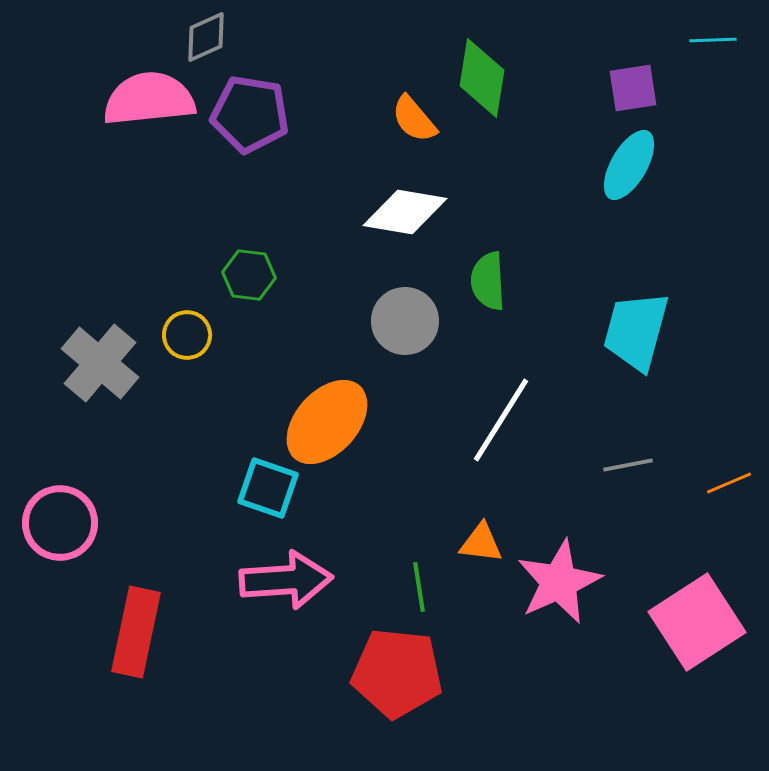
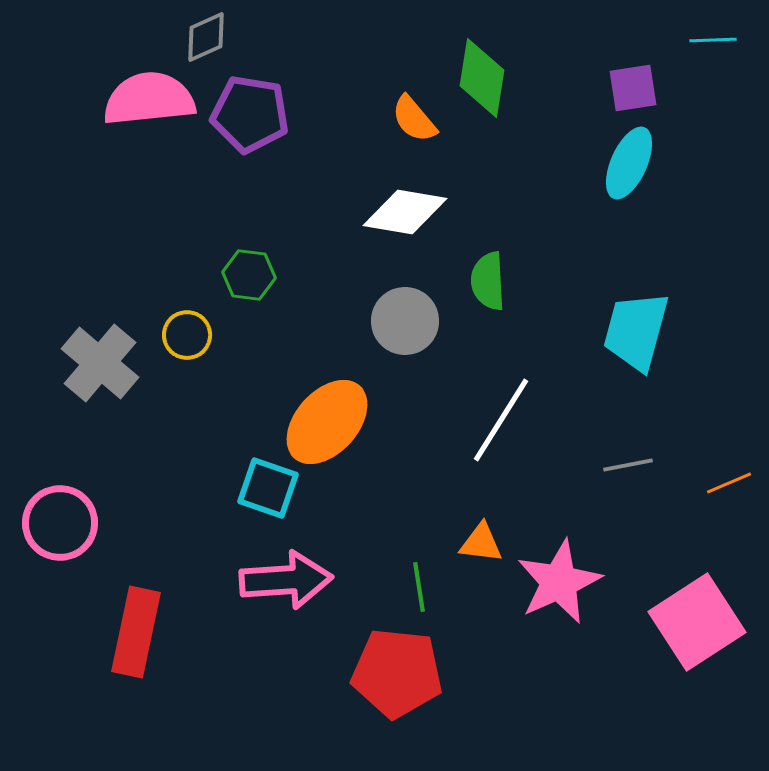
cyan ellipse: moved 2 px up; rotated 6 degrees counterclockwise
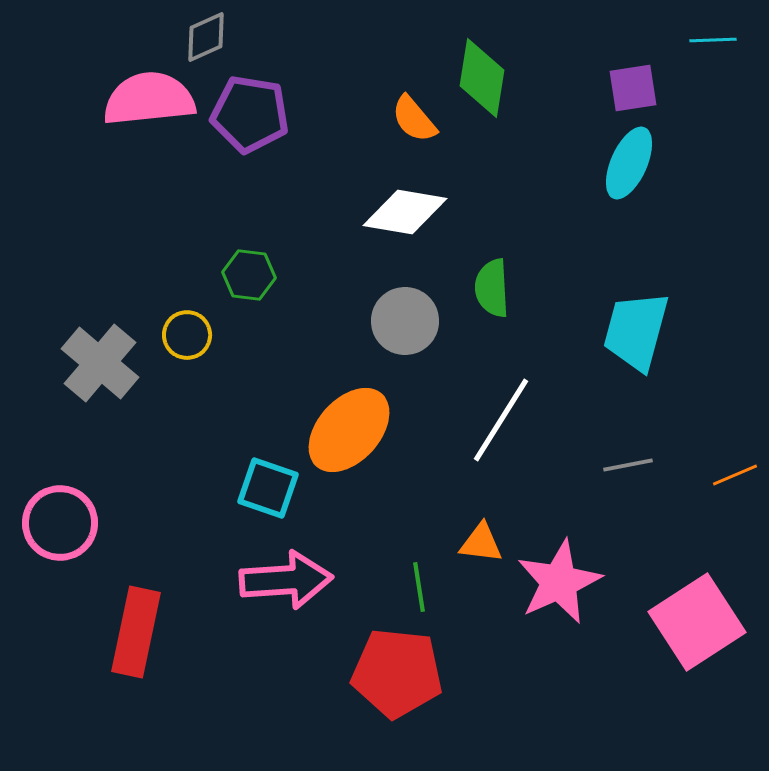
green semicircle: moved 4 px right, 7 px down
orange ellipse: moved 22 px right, 8 px down
orange line: moved 6 px right, 8 px up
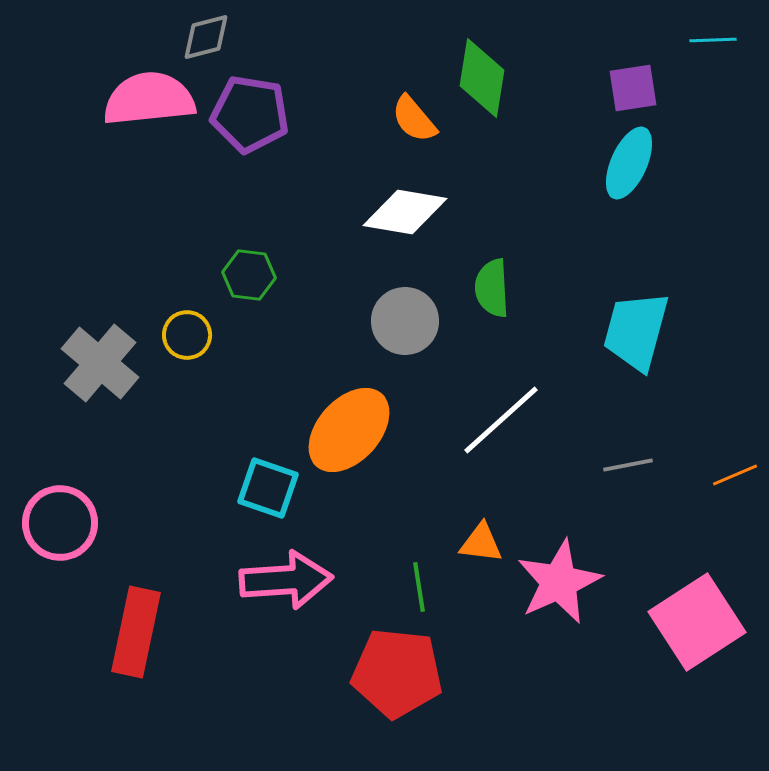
gray diamond: rotated 10 degrees clockwise
white line: rotated 16 degrees clockwise
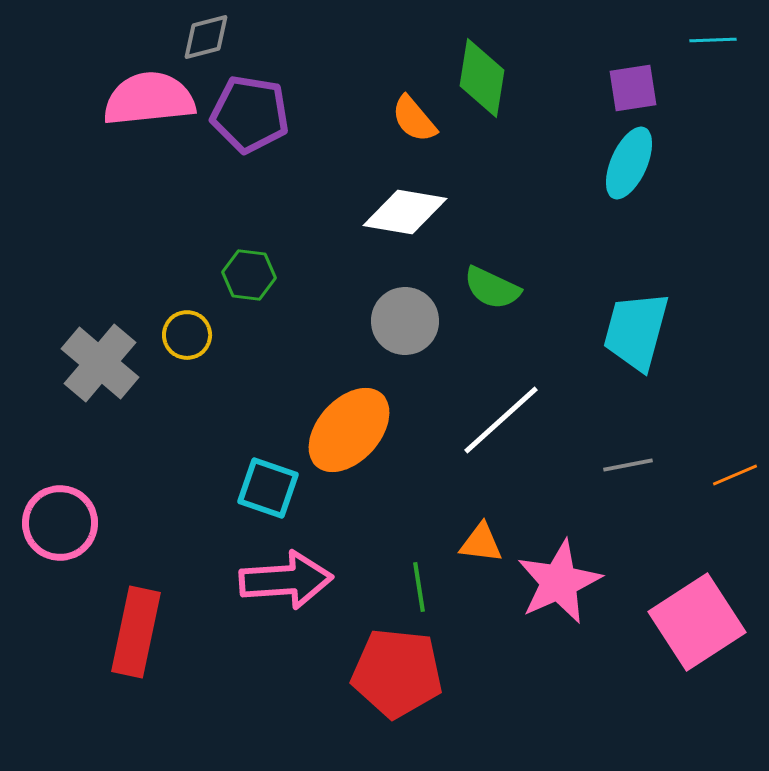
green semicircle: rotated 62 degrees counterclockwise
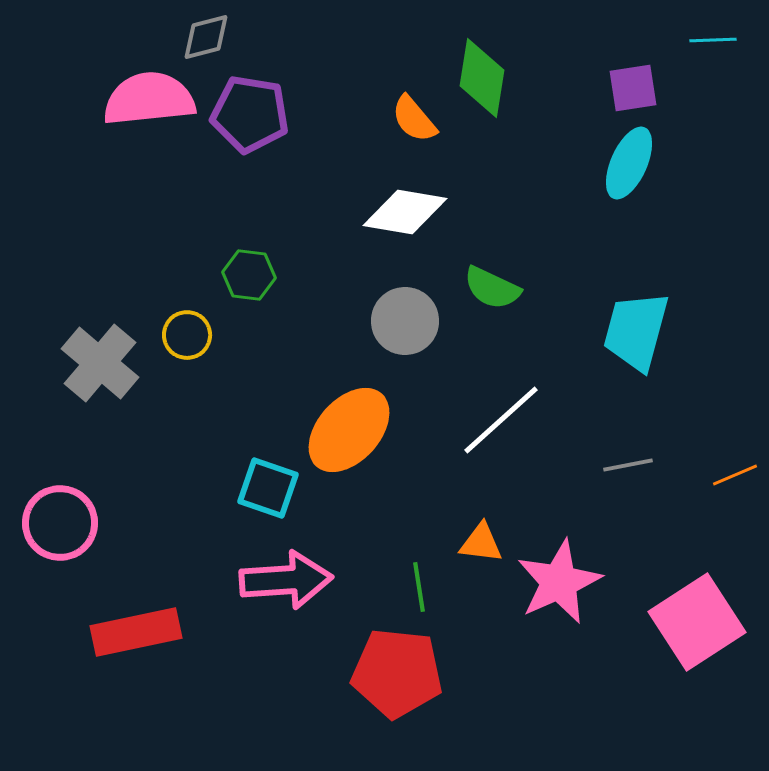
red rectangle: rotated 66 degrees clockwise
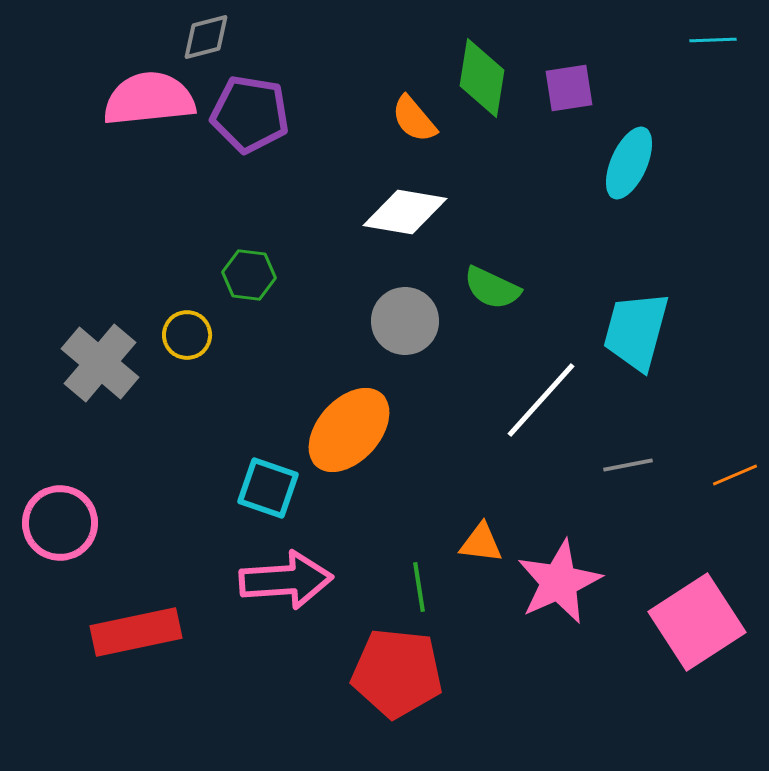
purple square: moved 64 px left
white line: moved 40 px right, 20 px up; rotated 6 degrees counterclockwise
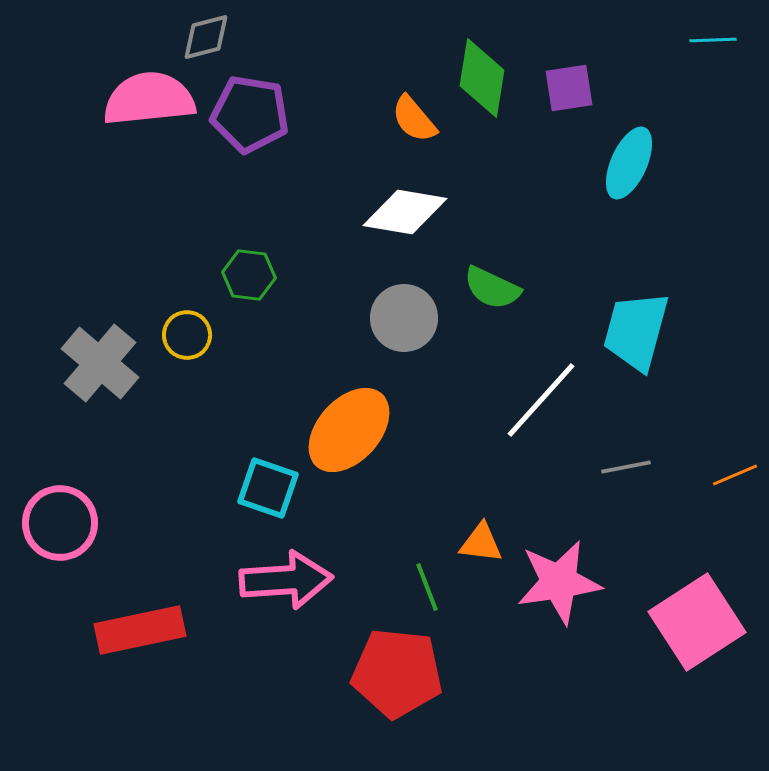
gray circle: moved 1 px left, 3 px up
gray line: moved 2 px left, 2 px down
pink star: rotated 16 degrees clockwise
green line: moved 8 px right; rotated 12 degrees counterclockwise
red rectangle: moved 4 px right, 2 px up
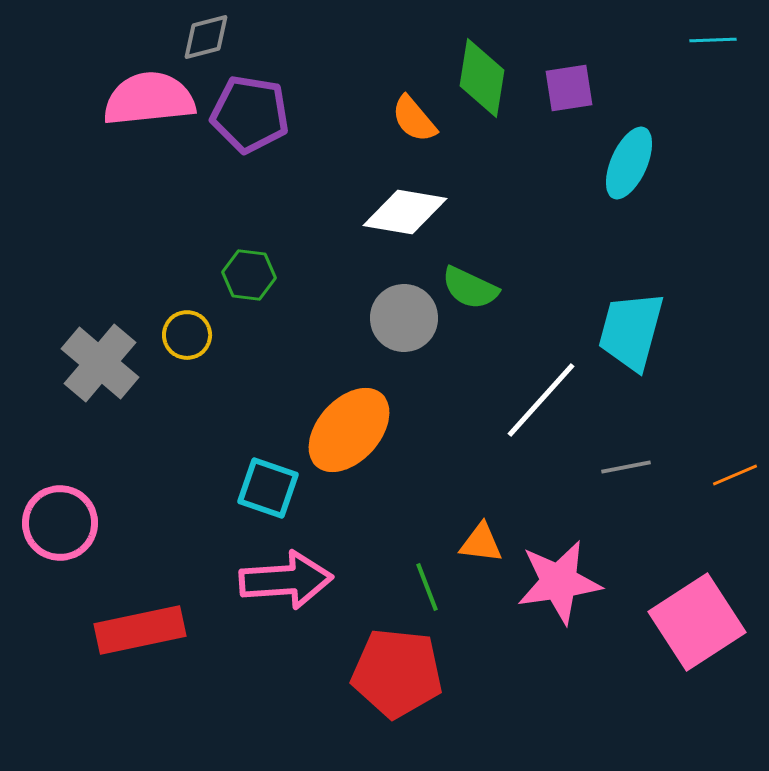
green semicircle: moved 22 px left
cyan trapezoid: moved 5 px left
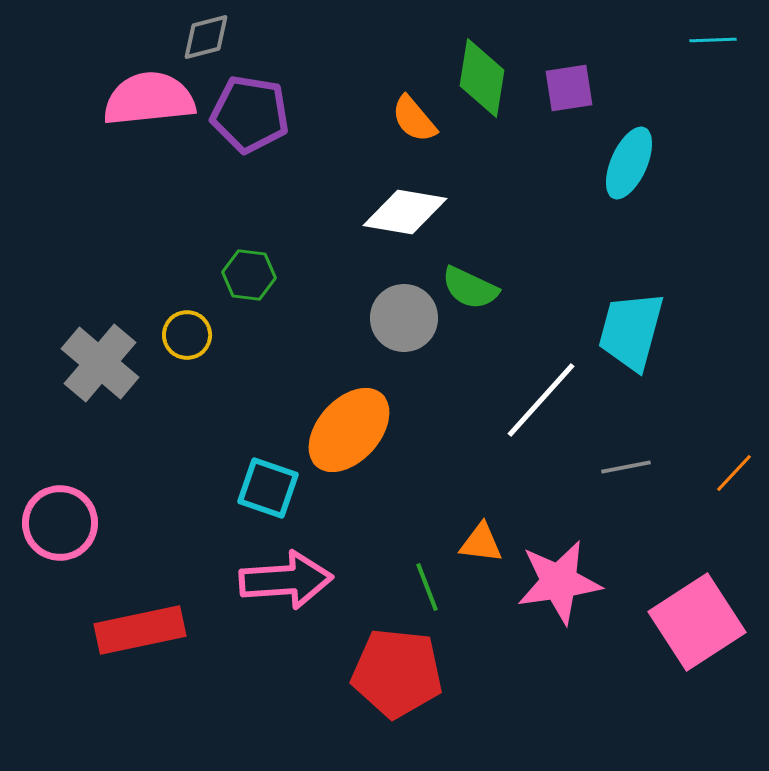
orange line: moved 1 px left, 2 px up; rotated 24 degrees counterclockwise
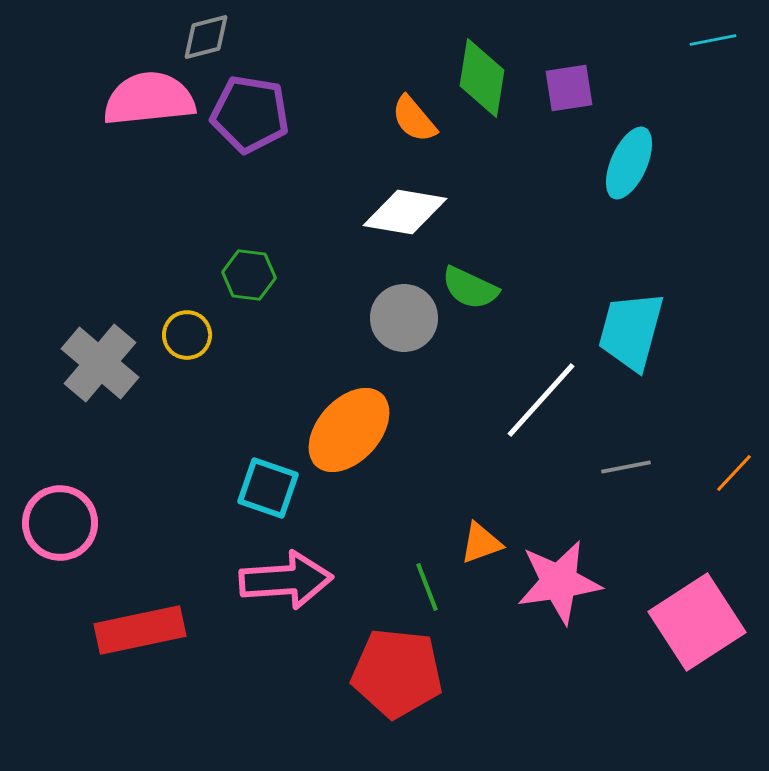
cyan line: rotated 9 degrees counterclockwise
orange triangle: rotated 27 degrees counterclockwise
